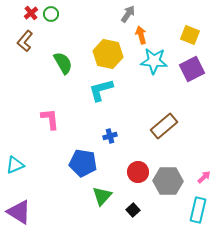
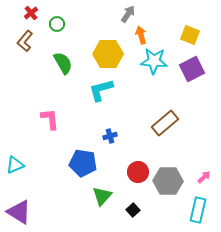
green circle: moved 6 px right, 10 px down
yellow hexagon: rotated 12 degrees counterclockwise
brown rectangle: moved 1 px right, 3 px up
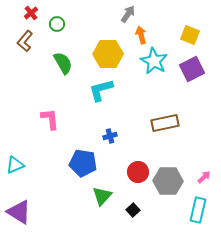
cyan star: rotated 24 degrees clockwise
brown rectangle: rotated 28 degrees clockwise
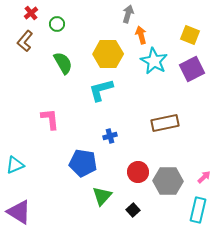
gray arrow: rotated 18 degrees counterclockwise
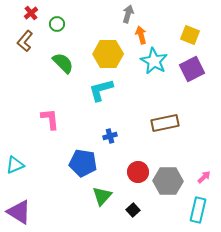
green semicircle: rotated 15 degrees counterclockwise
